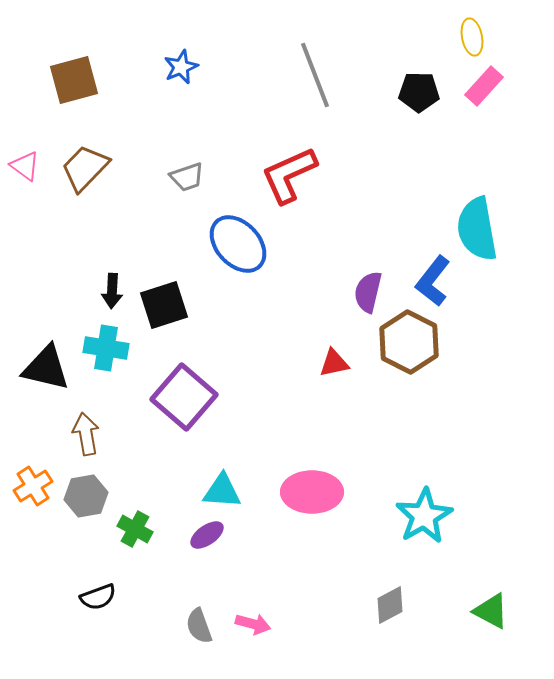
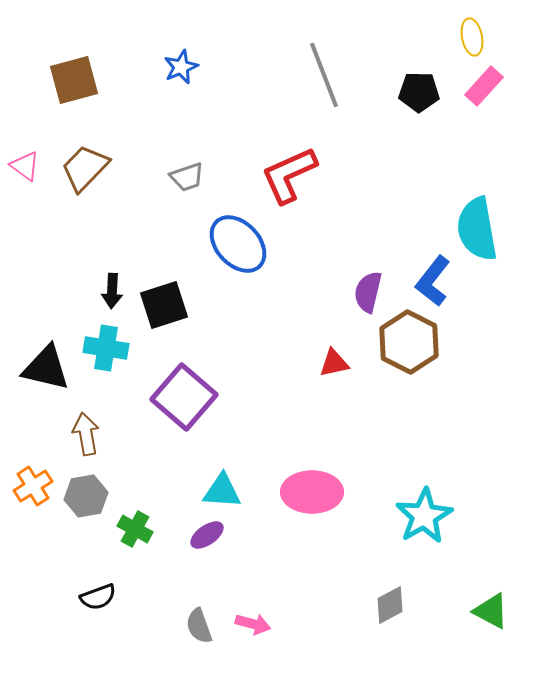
gray line: moved 9 px right
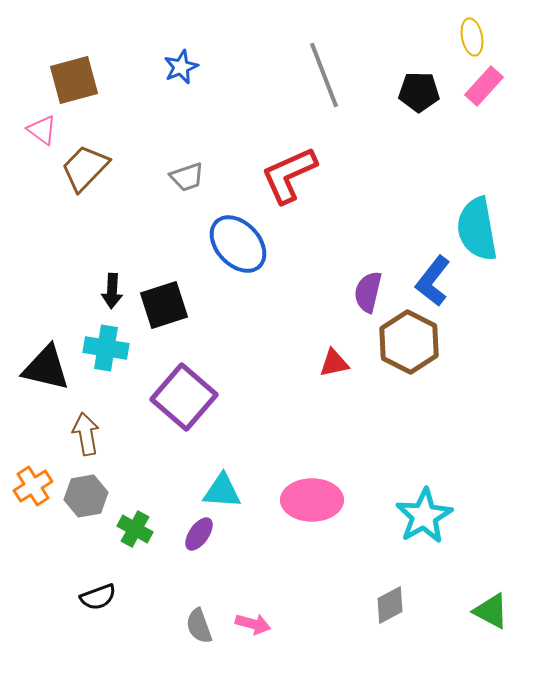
pink triangle: moved 17 px right, 36 px up
pink ellipse: moved 8 px down
purple ellipse: moved 8 px left, 1 px up; rotated 20 degrees counterclockwise
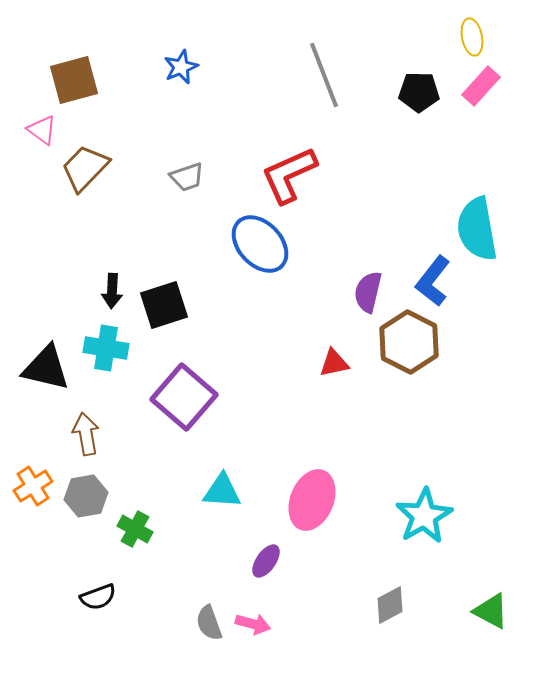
pink rectangle: moved 3 px left
blue ellipse: moved 22 px right
pink ellipse: rotated 68 degrees counterclockwise
purple ellipse: moved 67 px right, 27 px down
gray semicircle: moved 10 px right, 3 px up
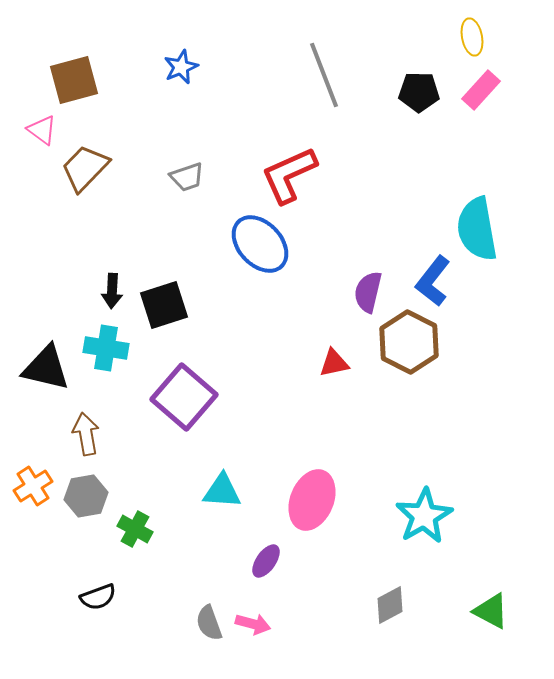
pink rectangle: moved 4 px down
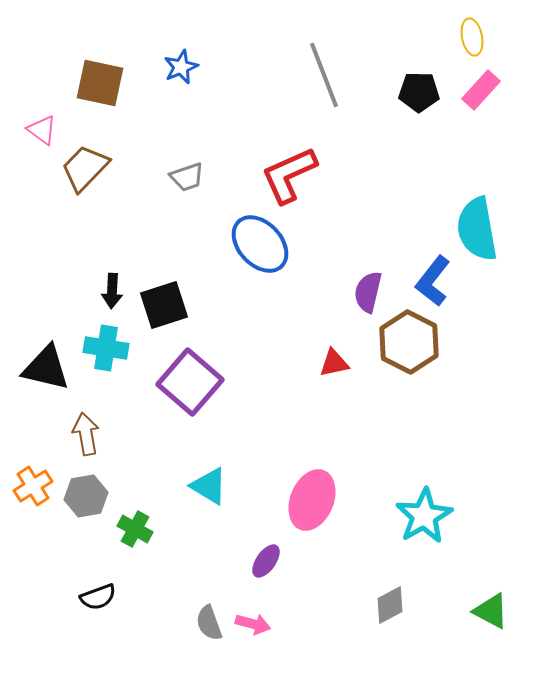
brown square: moved 26 px right, 3 px down; rotated 27 degrees clockwise
purple square: moved 6 px right, 15 px up
cyan triangle: moved 13 px left, 5 px up; rotated 27 degrees clockwise
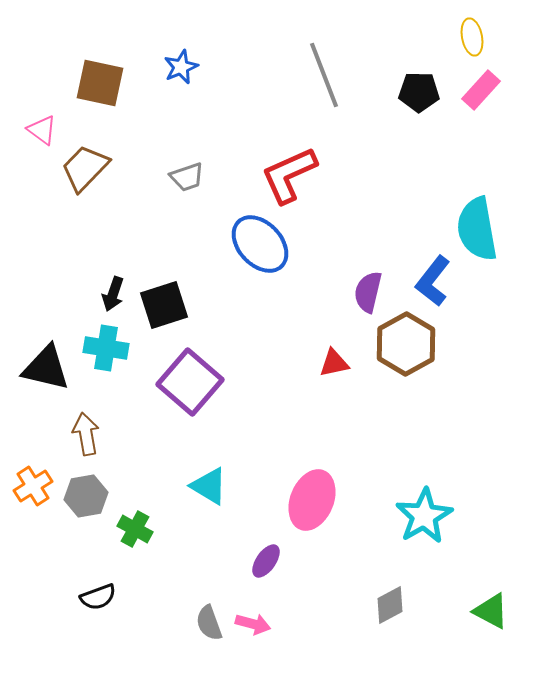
black arrow: moved 1 px right, 3 px down; rotated 16 degrees clockwise
brown hexagon: moved 3 px left, 2 px down; rotated 4 degrees clockwise
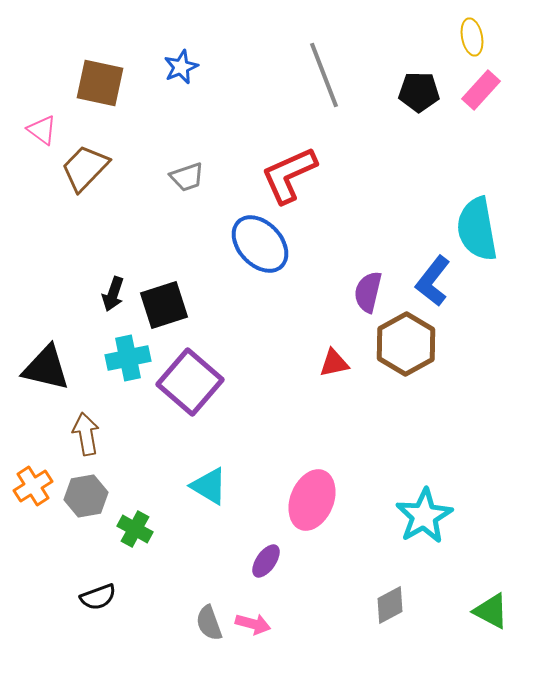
cyan cross: moved 22 px right, 10 px down; rotated 21 degrees counterclockwise
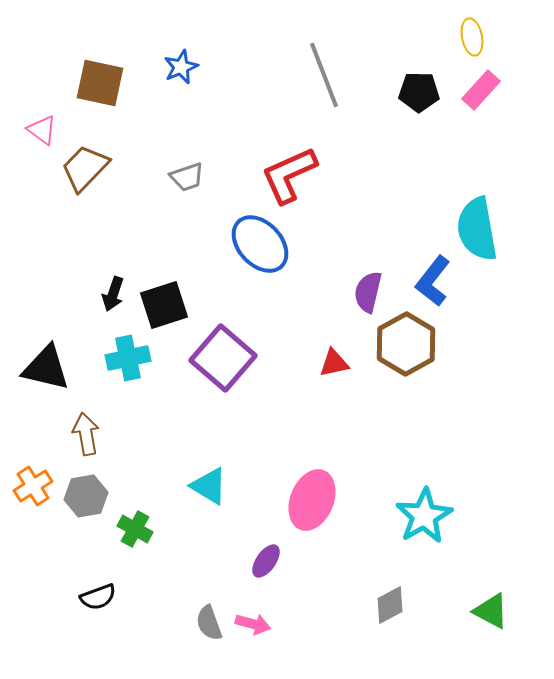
purple square: moved 33 px right, 24 px up
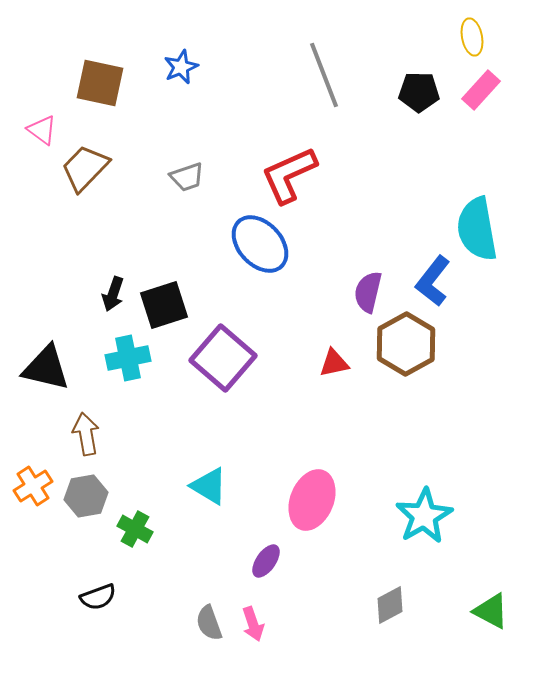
pink arrow: rotated 56 degrees clockwise
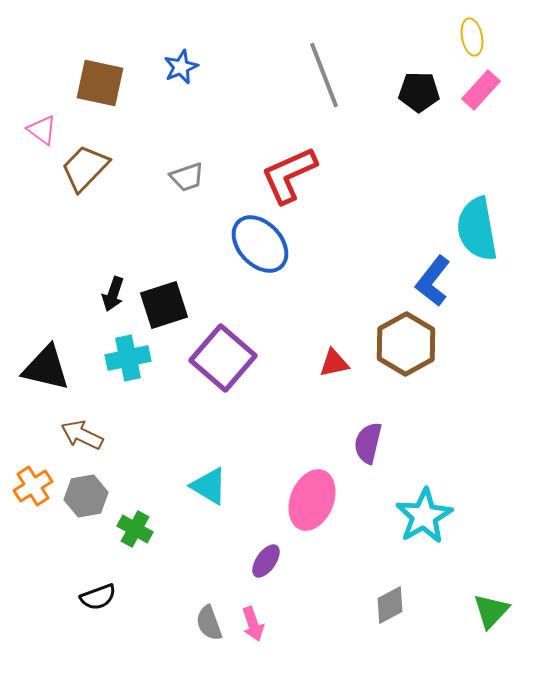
purple semicircle: moved 151 px down
brown arrow: moved 4 px left, 1 px down; rotated 54 degrees counterclockwise
green triangle: rotated 45 degrees clockwise
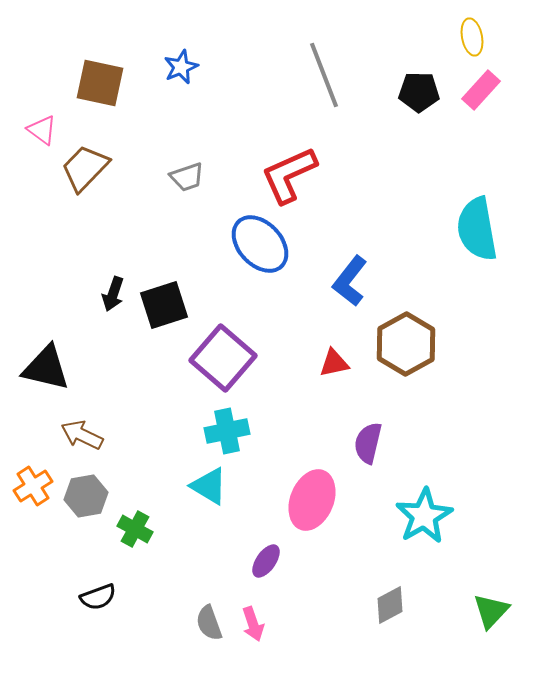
blue L-shape: moved 83 px left
cyan cross: moved 99 px right, 73 px down
